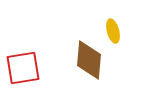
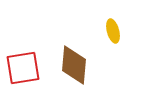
brown diamond: moved 15 px left, 5 px down
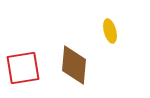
yellow ellipse: moved 3 px left
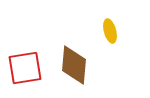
red square: moved 2 px right
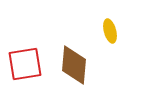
red square: moved 4 px up
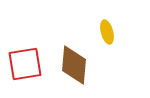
yellow ellipse: moved 3 px left, 1 px down
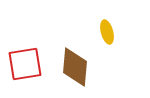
brown diamond: moved 1 px right, 2 px down
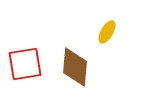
yellow ellipse: rotated 45 degrees clockwise
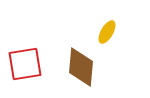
brown diamond: moved 6 px right
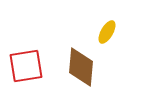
red square: moved 1 px right, 2 px down
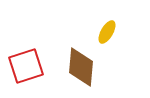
red square: rotated 9 degrees counterclockwise
